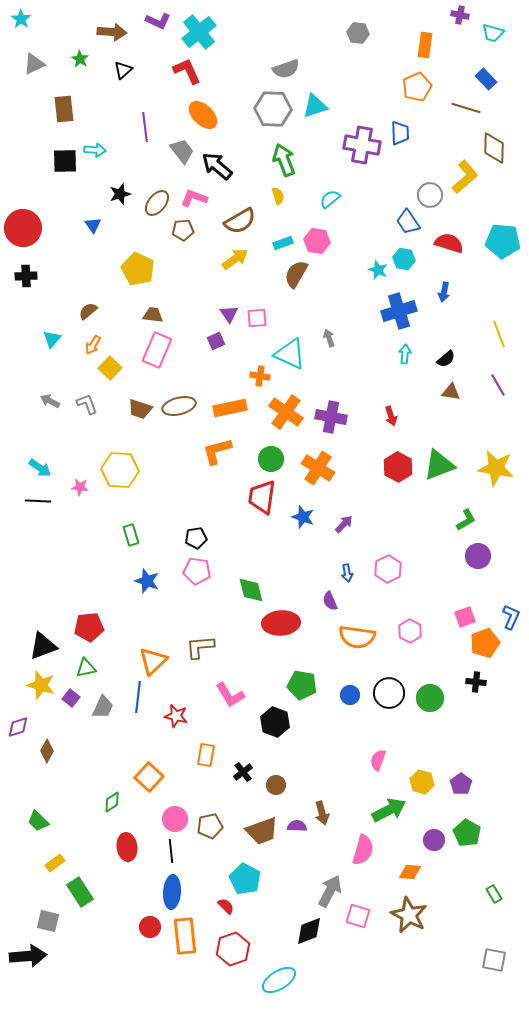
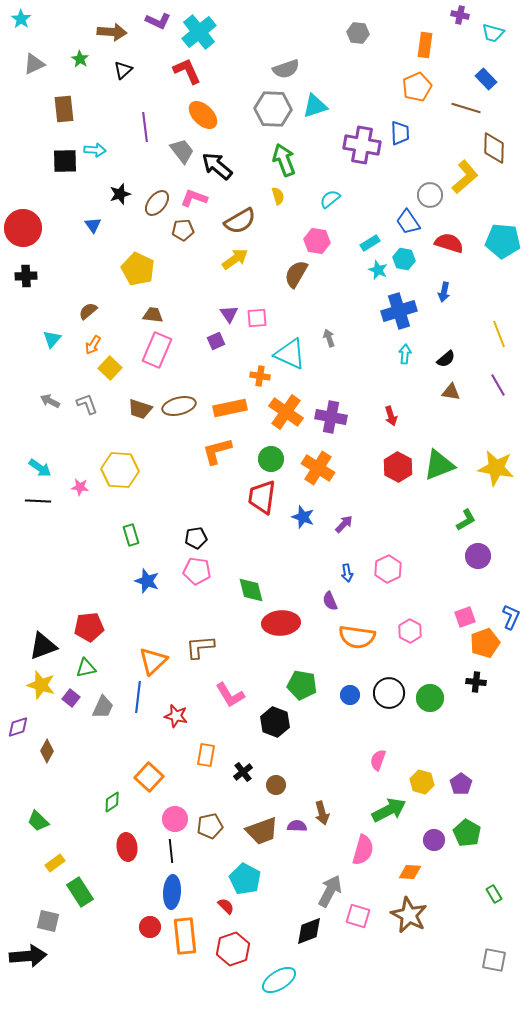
cyan rectangle at (283, 243): moved 87 px right; rotated 12 degrees counterclockwise
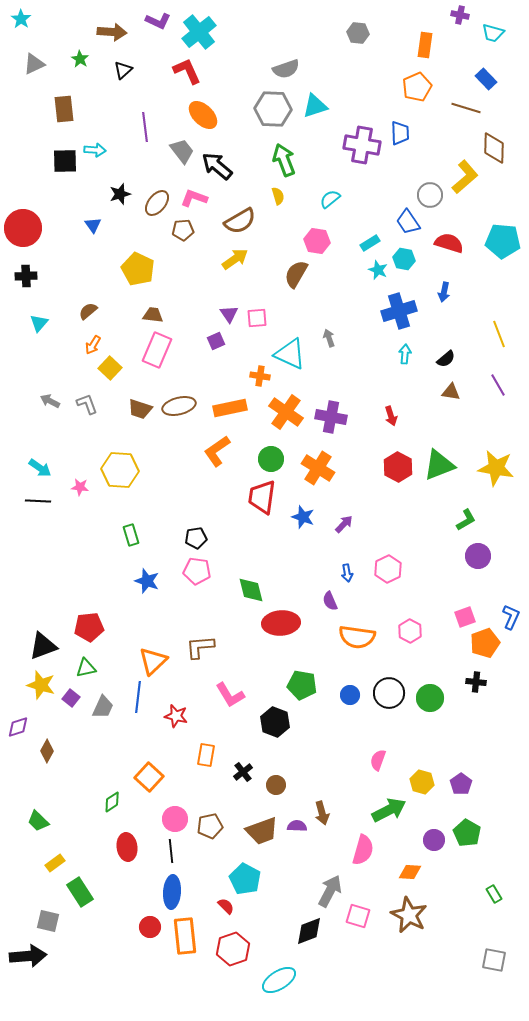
cyan triangle at (52, 339): moved 13 px left, 16 px up
orange L-shape at (217, 451): rotated 20 degrees counterclockwise
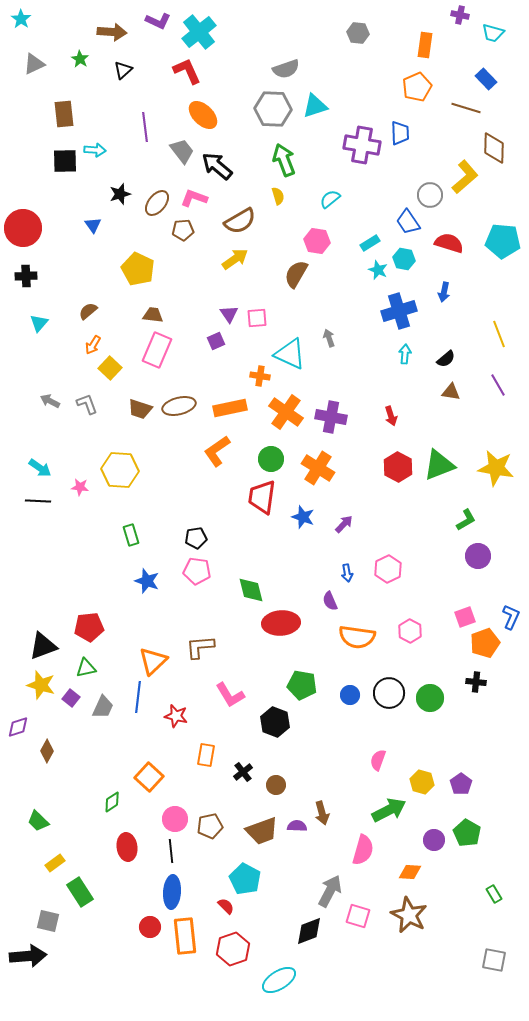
brown rectangle at (64, 109): moved 5 px down
